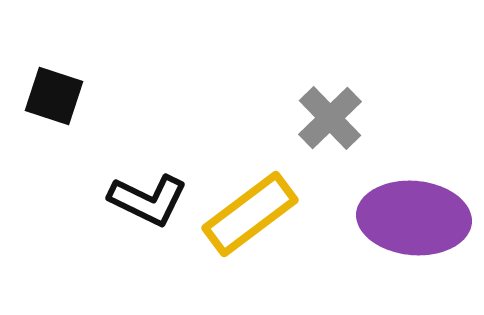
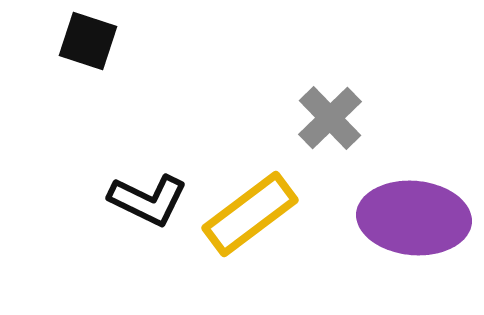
black square: moved 34 px right, 55 px up
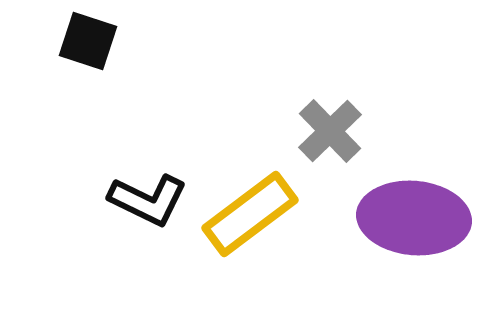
gray cross: moved 13 px down
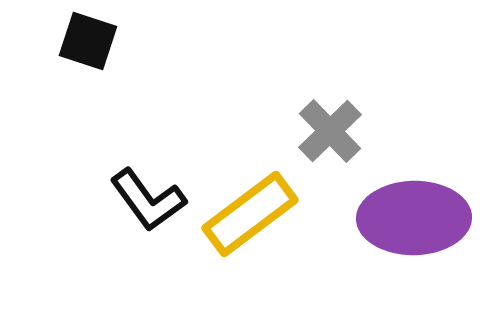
black L-shape: rotated 28 degrees clockwise
purple ellipse: rotated 6 degrees counterclockwise
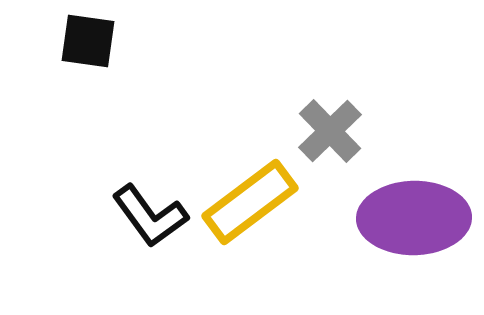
black square: rotated 10 degrees counterclockwise
black L-shape: moved 2 px right, 16 px down
yellow rectangle: moved 12 px up
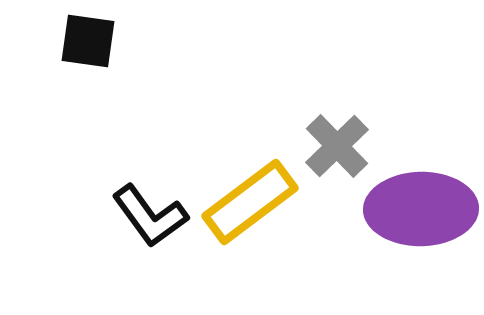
gray cross: moved 7 px right, 15 px down
purple ellipse: moved 7 px right, 9 px up
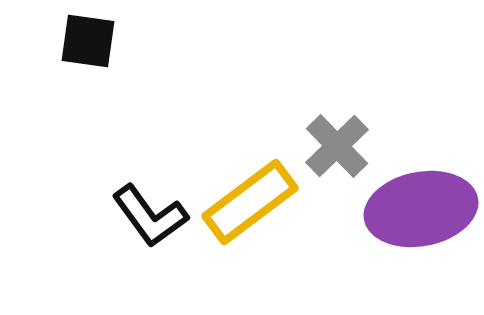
purple ellipse: rotated 10 degrees counterclockwise
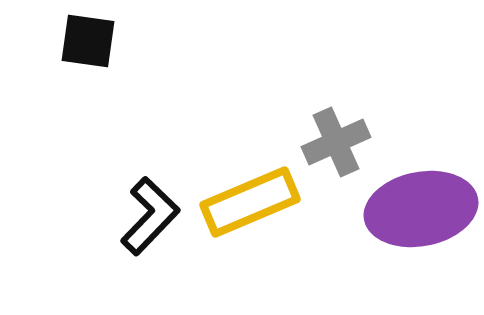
gray cross: moved 1 px left, 4 px up; rotated 20 degrees clockwise
yellow rectangle: rotated 14 degrees clockwise
black L-shape: rotated 100 degrees counterclockwise
